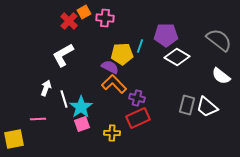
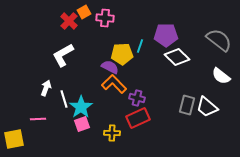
white diamond: rotated 15 degrees clockwise
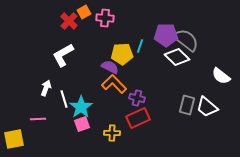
gray semicircle: moved 33 px left
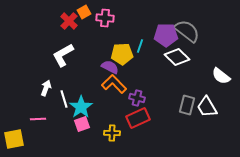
gray semicircle: moved 1 px right, 9 px up
white trapezoid: rotated 20 degrees clockwise
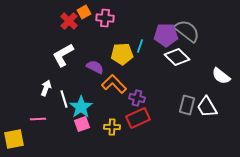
purple semicircle: moved 15 px left
yellow cross: moved 6 px up
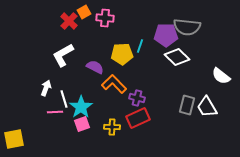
gray semicircle: moved 4 px up; rotated 148 degrees clockwise
pink line: moved 17 px right, 7 px up
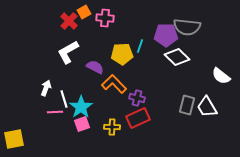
white L-shape: moved 5 px right, 3 px up
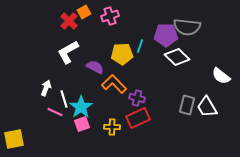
pink cross: moved 5 px right, 2 px up; rotated 24 degrees counterclockwise
pink line: rotated 28 degrees clockwise
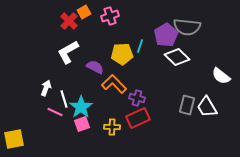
purple pentagon: rotated 30 degrees counterclockwise
